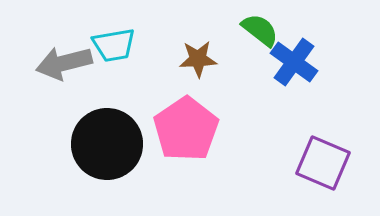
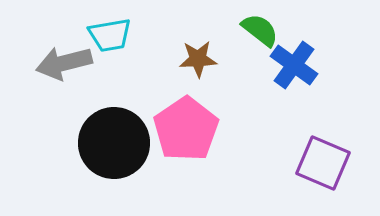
cyan trapezoid: moved 4 px left, 10 px up
blue cross: moved 3 px down
black circle: moved 7 px right, 1 px up
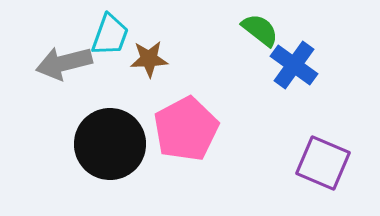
cyan trapezoid: rotated 60 degrees counterclockwise
brown star: moved 49 px left
pink pentagon: rotated 6 degrees clockwise
black circle: moved 4 px left, 1 px down
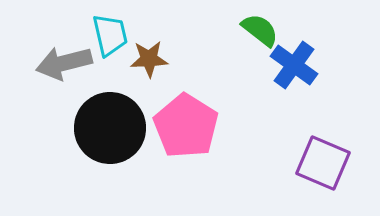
cyan trapezoid: rotated 33 degrees counterclockwise
pink pentagon: moved 3 px up; rotated 12 degrees counterclockwise
black circle: moved 16 px up
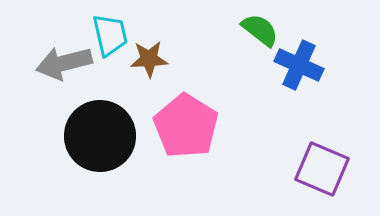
blue cross: moved 5 px right; rotated 12 degrees counterclockwise
black circle: moved 10 px left, 8 px down
purple square: moved 1 px left, 6 px down
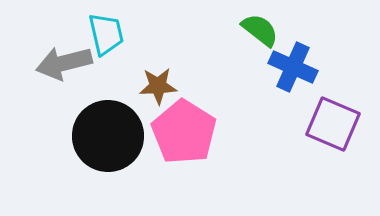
cyan trapezoid: moved 4 px left, 1 px up
brown star: moved 9 px right, 27 px down
blue cross: moved 6 px left, 2 px down
pink pentagon: moved 2 px left, 6 px down
black circle: moved 8 px right
purple square: moved 11 px right, 45 px up
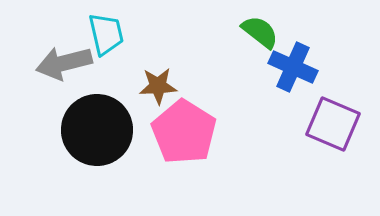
green semicircle: moved 2 px down
black circle: moved 11 px left, 6 px up
